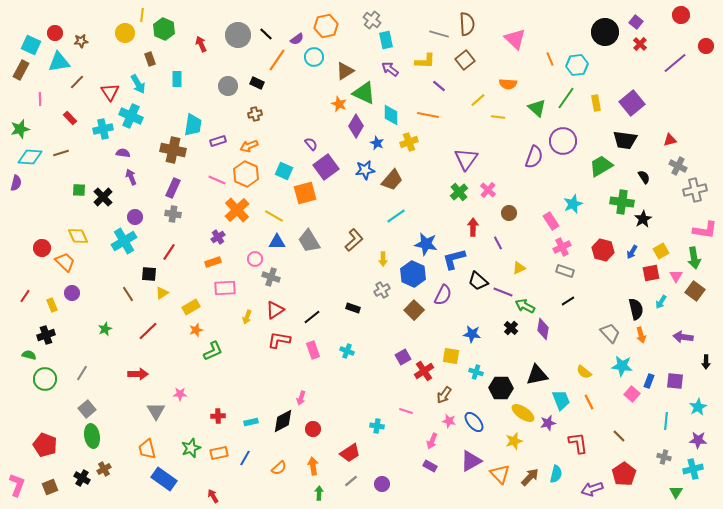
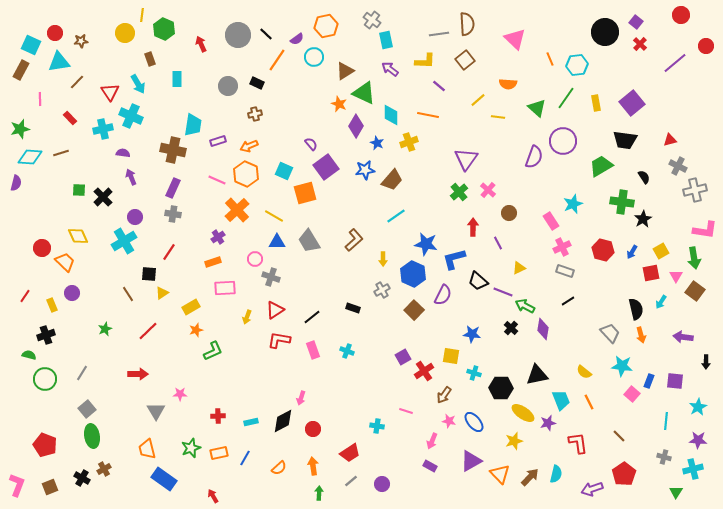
gray line at (439, 34): rotated 24 degrees counterclockwise
cyan cross at (476, 372): moved 2 px left, 1 px down
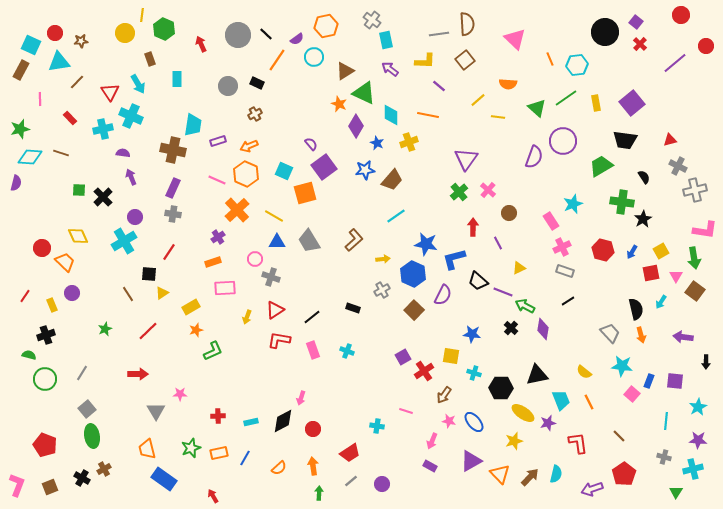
green line at (566, 98): rotated 20 degrees clockwise
brown cross at (255, 114): rotated 16 degrees counterclockwise
brown line at (61, 153): rotated 35 degrees clockwise
purple square at (326, 167): moved 2 px left
yellow arrow at (383, 259): rotated 96 degrees counterclockwise
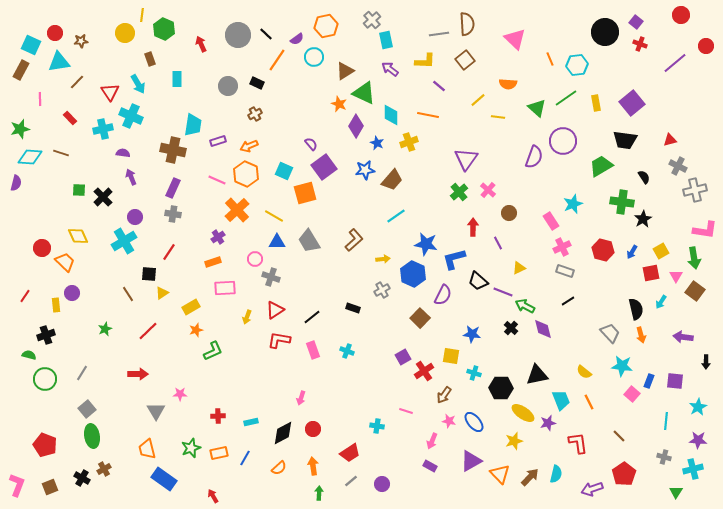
gray cross at (372, 20): rotated 12 degrees clockwise
red cross at (640, 44): rotated 24 degrees counterclockwise
yellow rectangle at (52, 305): moved 4 px right; rotated 16 degrees clockwise
brown square at (414, 310): moved 6 px right, 8 px down
purple diamond at (543, 329): rotated 25 degrees counterclockwise
black diamond at (283, 421): moved 12 px down
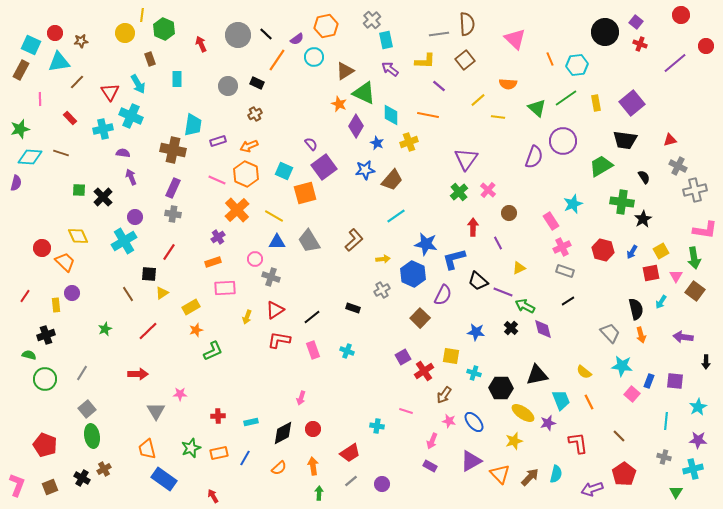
blue star at (472, 334): moved 4 px right, 2 px up
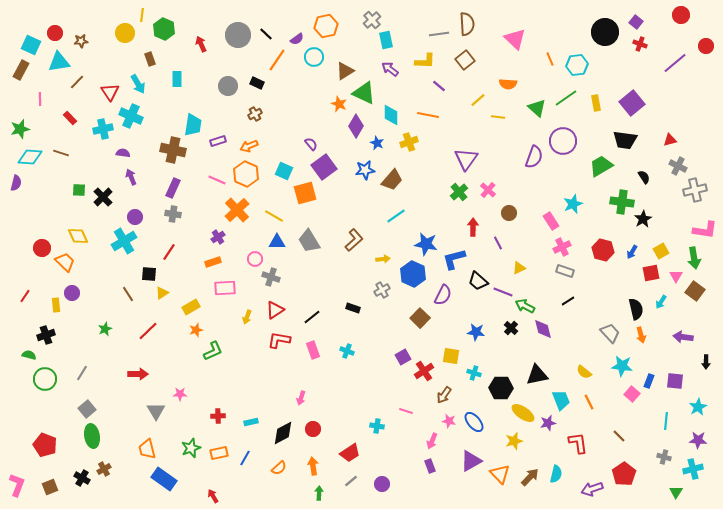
purple rectangle at (430, 466): rotated 40 degrees clockwise
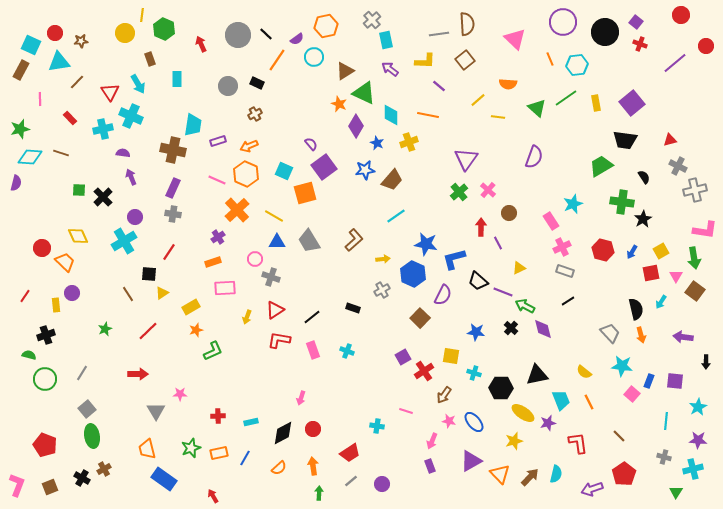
purple circle at (563, 141): moved 119 px up
red arrow at (473, 227): moved 8 px right
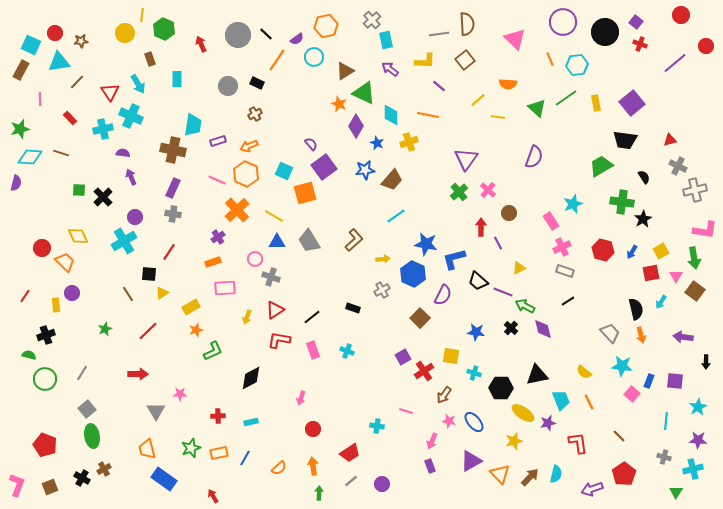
black diamond at (283, 433): moved 32 px left, 55 px up
